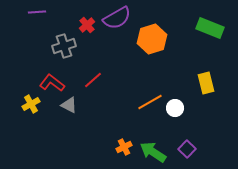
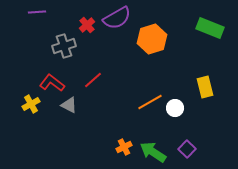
yellow rectangle: moved 1 px left, 4 px down
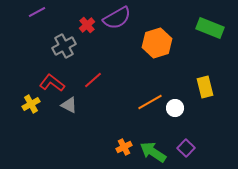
purple line: rotated 24 degrees counterclockwise
orange hexagon: moved 5 px right, 4 px down
gray cross: rotated 10 degrees counterclockwise
purple square: moved 1 px left, 1 px up
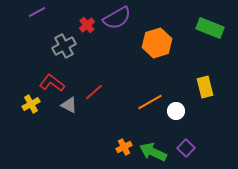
red line: moved 1 px right, 12 px down
white circle: moved 1 px right, 3 px down
green arrow: rotated 8 degrees counterclockwise
